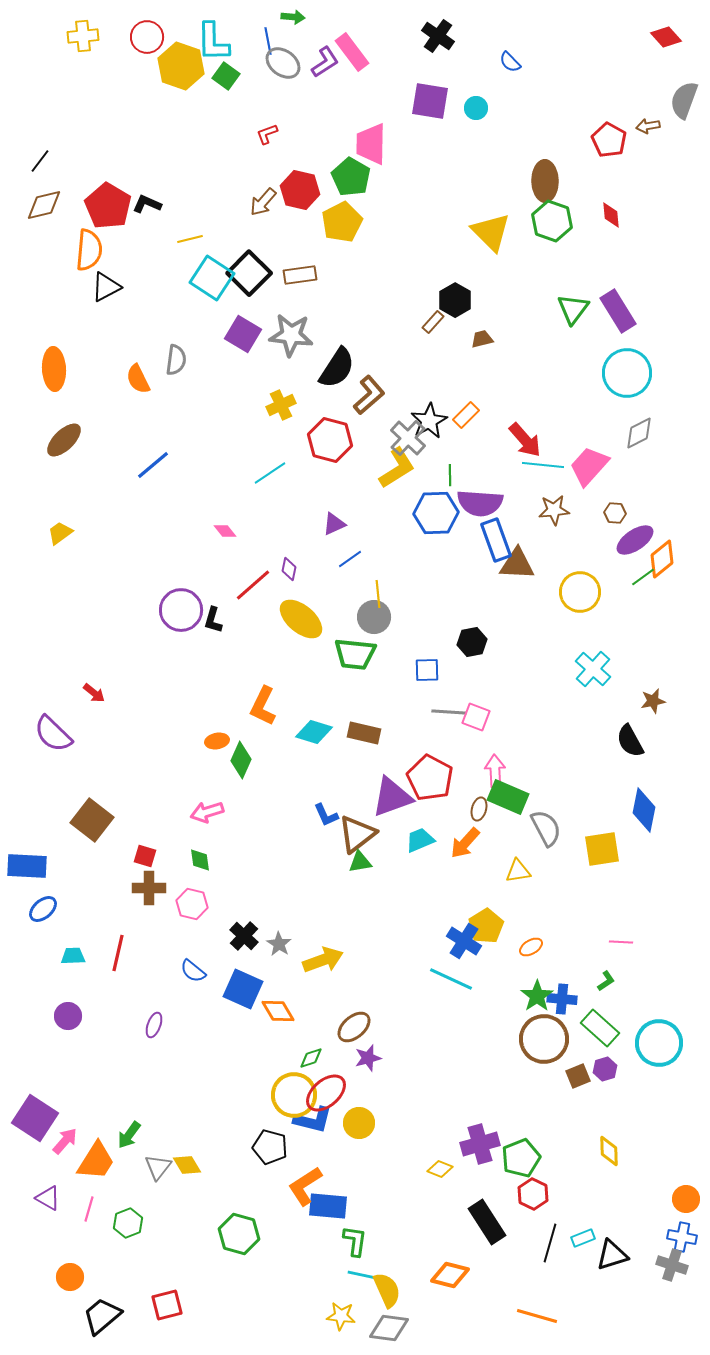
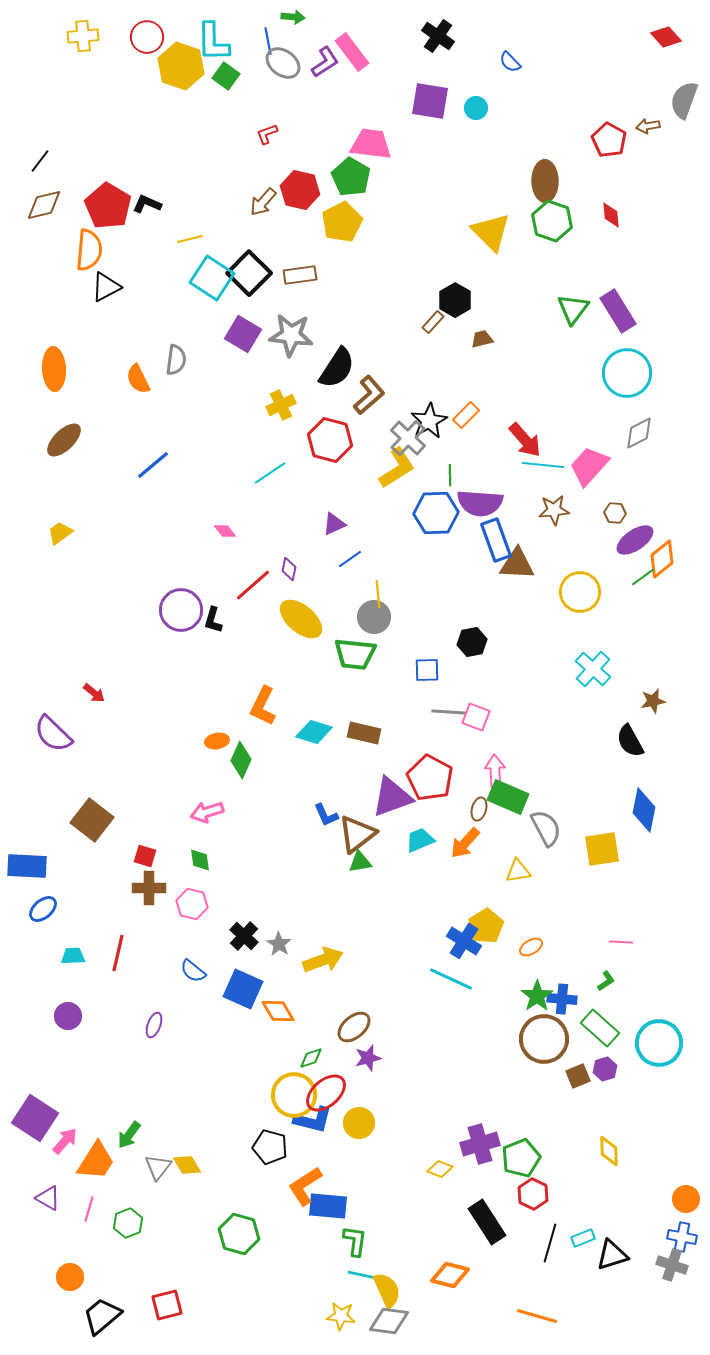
pink trapezoid at (371, 144): rotated 96 degrees clockwise
gray diamond at (389, 1328): moved 7 px up
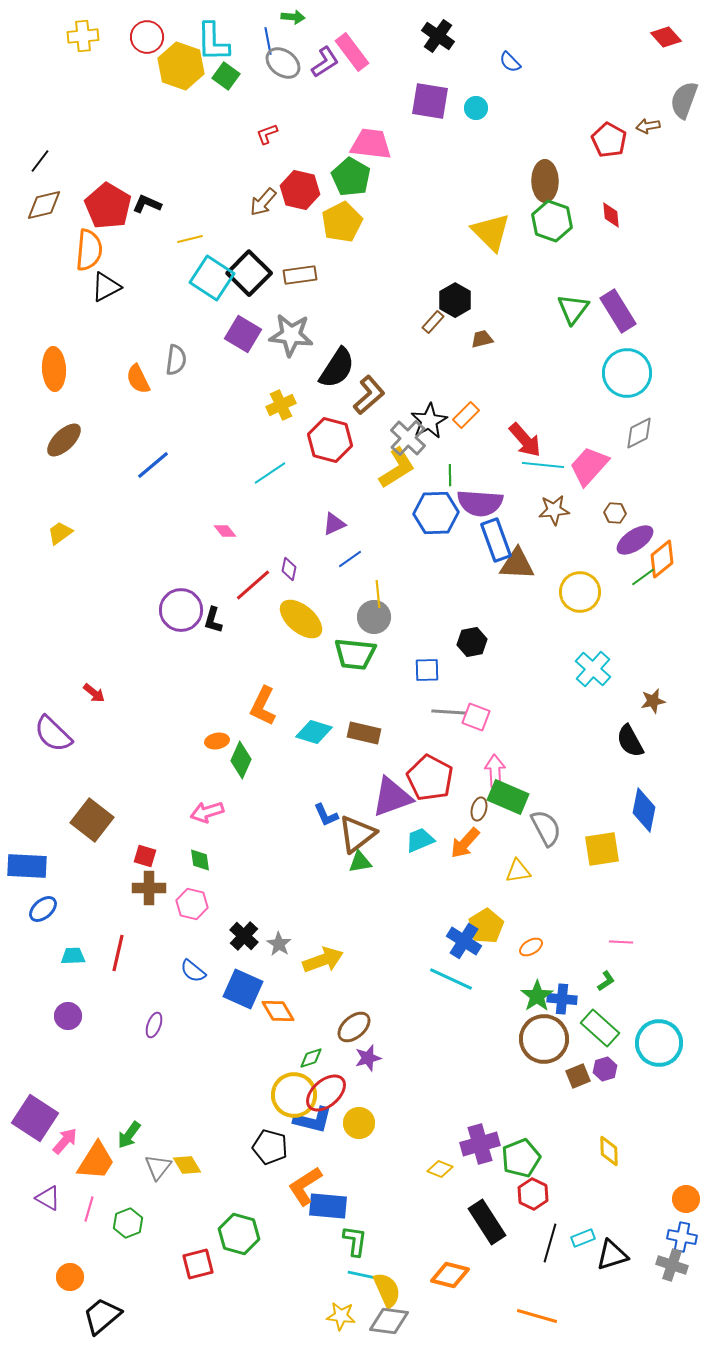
red square at (167, 1305): moved 31 px right, 41 px up
